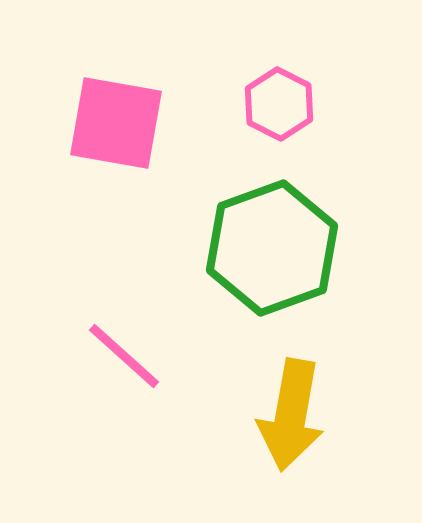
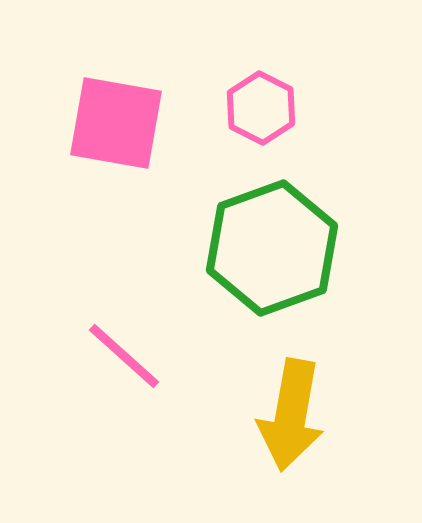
pink hexagon: moved 18 px left, 4 px down
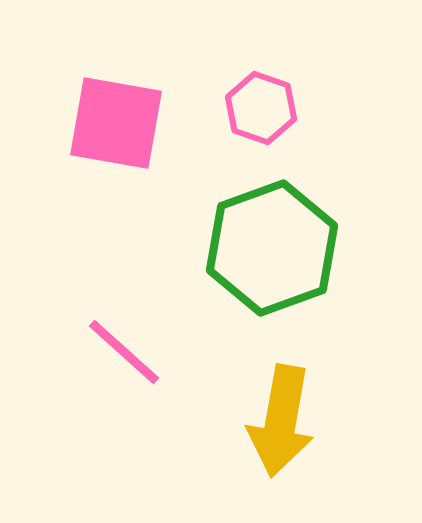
pink hexagon: rotated 8 degrees counterclockwise
pink line: moved 4 px up
yellow arrow: moved 10 px left, 6 px down
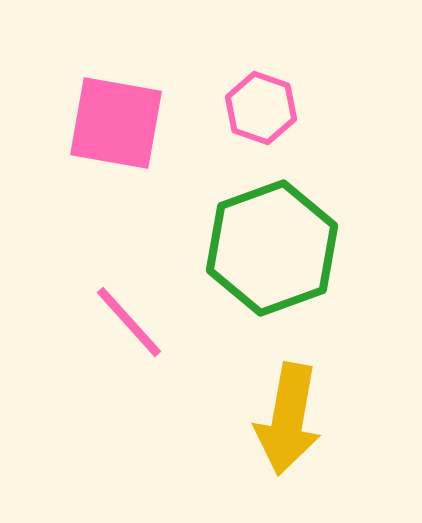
pink line: moved 5 px right, 30 px up; rotated 6 degrees clockwise
yellow arrow: moved 7 px right, 2 px up
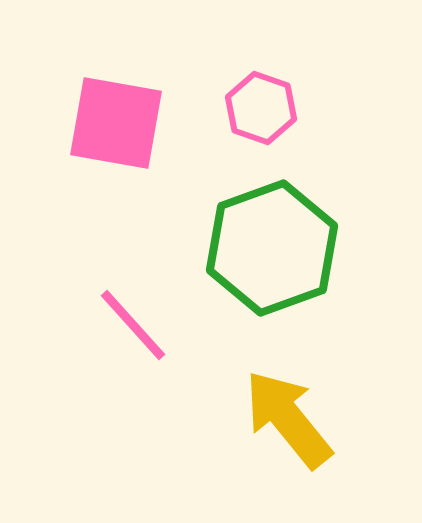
pink line: moved 4 px right, 3 px down
yellow arrow: rotated 131 degrees clockwise
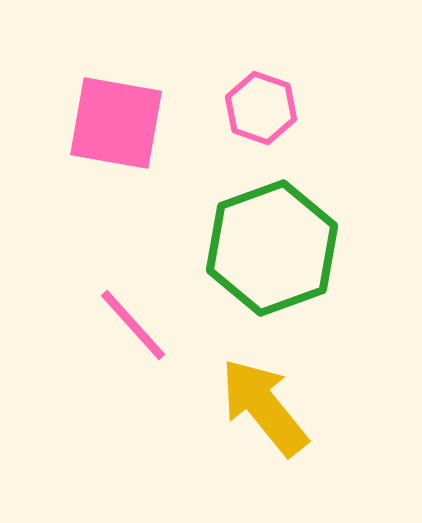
yellow arrow: moved 24 px left, 12 px up
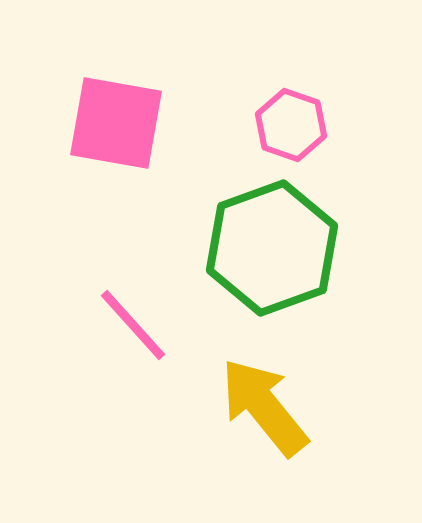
pink hexagon: moved 30 px right, 17 px down
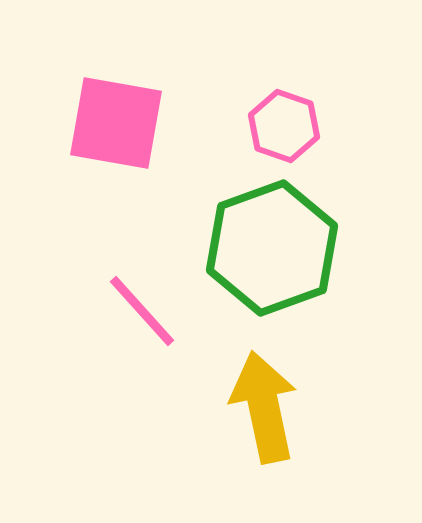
pink hexagon: moved 7 px left, 1 px down
pink line: moved 9 px right, 14 px up
yellow arrow: rotated 27 degrees clockwise
